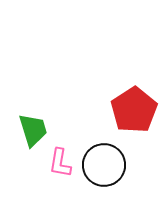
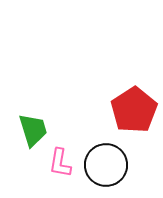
black circle: moved 2 px right
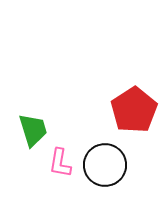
black circle: moved 1 px left
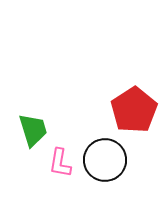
black circle: moved 5 px up
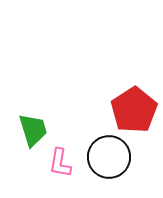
black circle: moved 4 px right, 3 px up
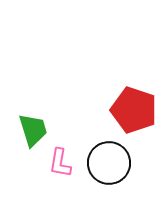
red pentagon: rotated 21 degrees counterclockwise
black circle: moved 6 px down
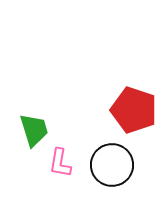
green trapezoid: moved 1 px right
black circle: moved 3 px right, 2 px down
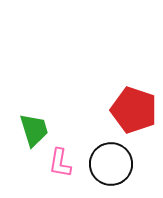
black circle: moved 1 px left, 1 px up
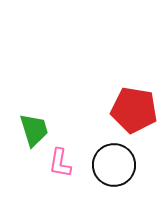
red pentagon: rotated 9 degrees counterclockwise
black circle: moved 3 px right, 1 px down
